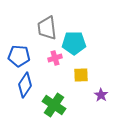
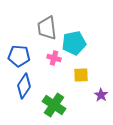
cyan pentagon: rotated 10 degrees counterclockwise
pink cross: moved 1 px left; rotated 32 degrees clockwise
blue diamond: moved 1 px left, 1 px down
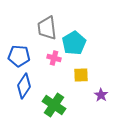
cyan pentagon: rotated 20 degrees counterclockwise
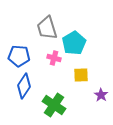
gray trapezoid: rotated 10 degrees counterclockwise
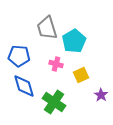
cyan pentagon: moved 2 px up
pink cross: moved 2 px right, 6 px down
yellow square: rotated 21 degrees counterclockwise
blue diamond: rotated 50 degrees counterclockwise
green cross: moved 3 px up
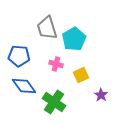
cyan pentagon: moved 2 px up
blue diamond: rotated 20 degrees counterclockwise
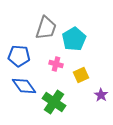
gray trapezoid: moved 1 px left; rotated 145 degrees counterclockwise
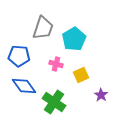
gray trapezoid: moved 3 px left
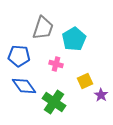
yellow square: moved 4 px right, 6 px down
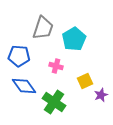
pink cross: moved 2 px down
purple star: rotated 16 degrees clockwise
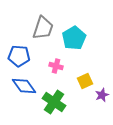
cyan pentagon: moved 1 px up
purple star: moved 1 px right
